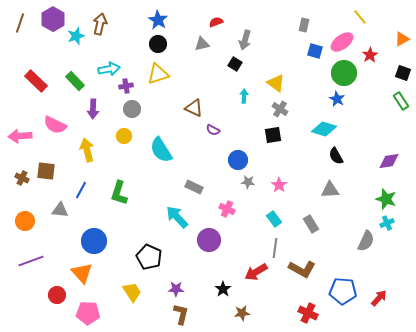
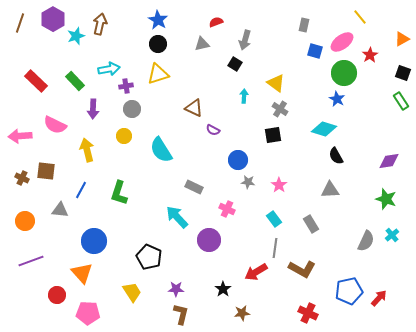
cyan cross at (387, 223): moved 5 px right, 12 px down; rotated 16 degrees counterclockwise
blue pentagon at (343, 291): moved 6 px right; rotated 16 degrees counterclockwise
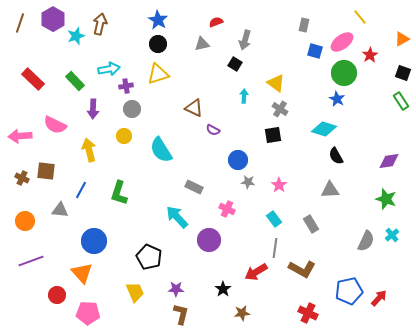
red rectangle at (36, 81): moved 3 px left, 2 px up
yellow arrow at (87, 150): moved 2 px right
yellow trapezoid at (132, 292): moved 3 px right; rotated 10 degrees clockwise
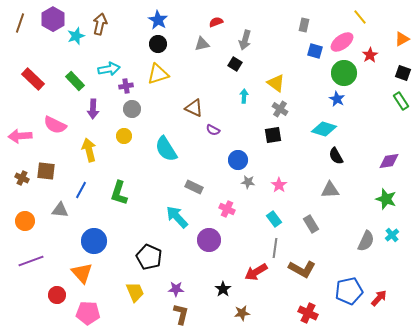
cyan semicircle at (161, 150): moved 5 px right, 1 px up
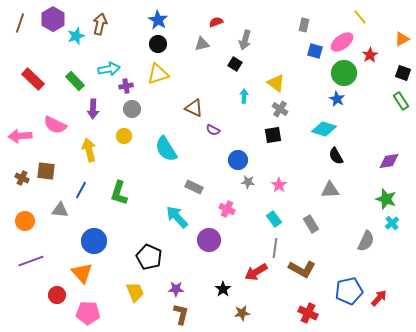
cyan cross at (392, 235): moved 12 px up
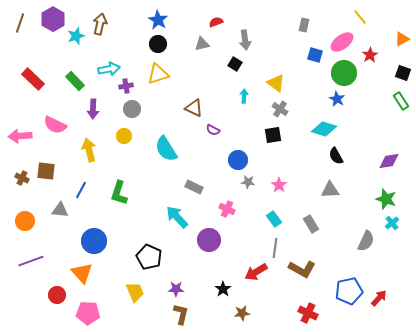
gray arrow at (245, 40): rotated 24 degrees counterclockwise
blue square at (315, 51): moved 4 px down
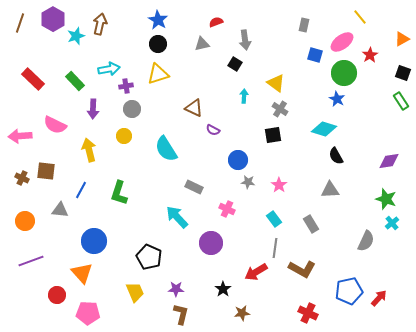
purple circle at (209, 240): moved 2 px right, 3 px down
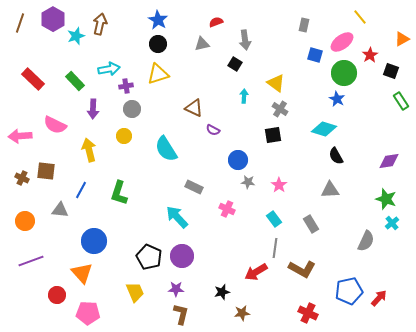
black square at (403, 73): moved 12 px left, 2 px up
purple circle at (211, 243): moved 29 px left, 13 px down
black star at (223, 289): moved 1 px left, 3 px down; rotated 21 degrees clockwise
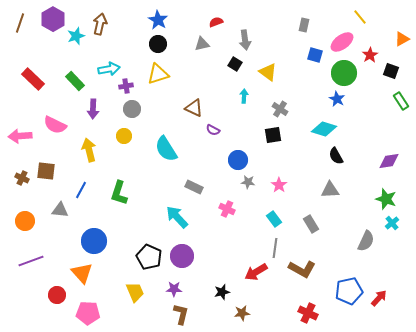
yellow triangle at (276, 83): moved 8 px left, 11 px up
purple star at (176, 289): moved 2 px left
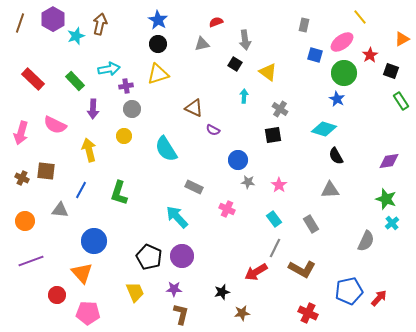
pink arrow at (20, 136): moved 1 px right, 3 px up; rotated 70 degrees counterclockwise
gray line at (275, 248): rotated 18 degrees clockwise
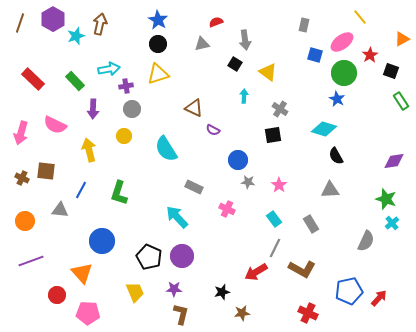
purple diamond at (389, 161): moved 5 px right
blue circle at (94, 241): moved 8 px right
